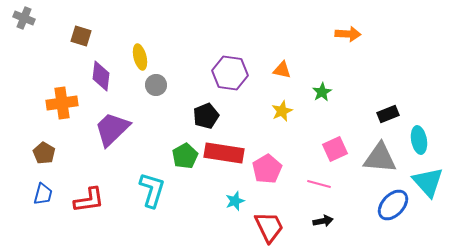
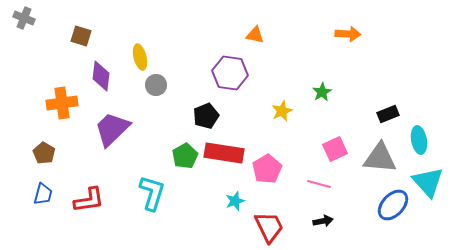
orange triangle: moved 27 px left, 35 px up
cyan L-shape: moved 3 px down
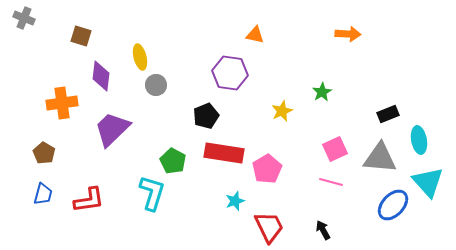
green pentagon: moved 12 px left, 5 px down; rotated 15 degrees counterclockwise
pink line: moved 12 px right, 2 px up
black arrow: moved 9 px down; rotated 108 degrees counterclockwise
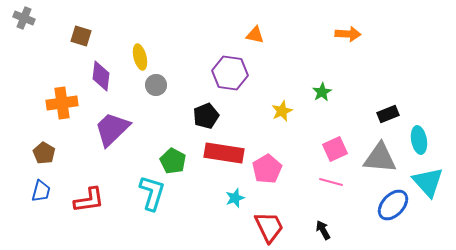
blue trapezoid: moved 2 px left, 3 px up
cyan star: moved 3 px up
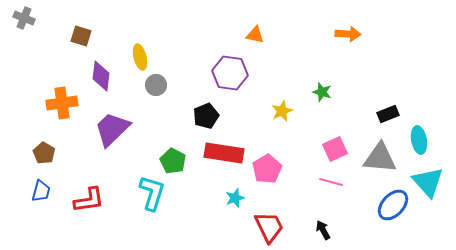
green star: rotated 24 degrees counterclockwise
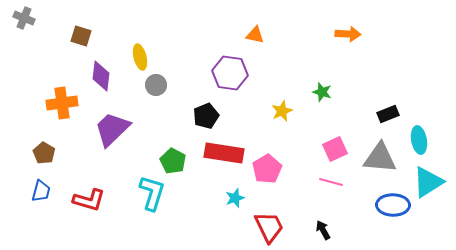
cyan triangle: rotated 40 degrees clockwise
red L-shape: rotated 24 degrees clockwise
blue ellipse: rotated 48 degrees clockwise
